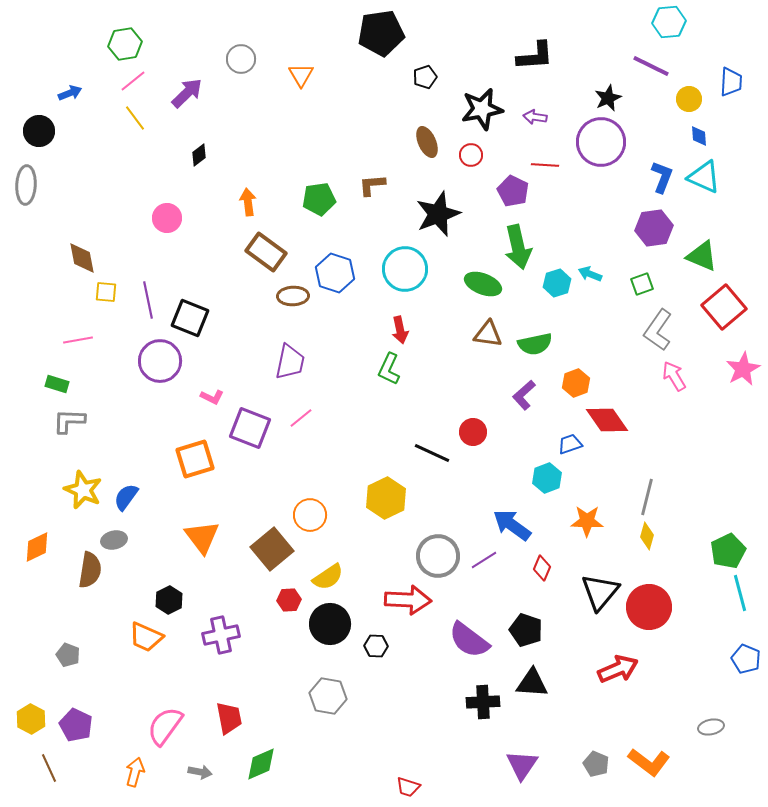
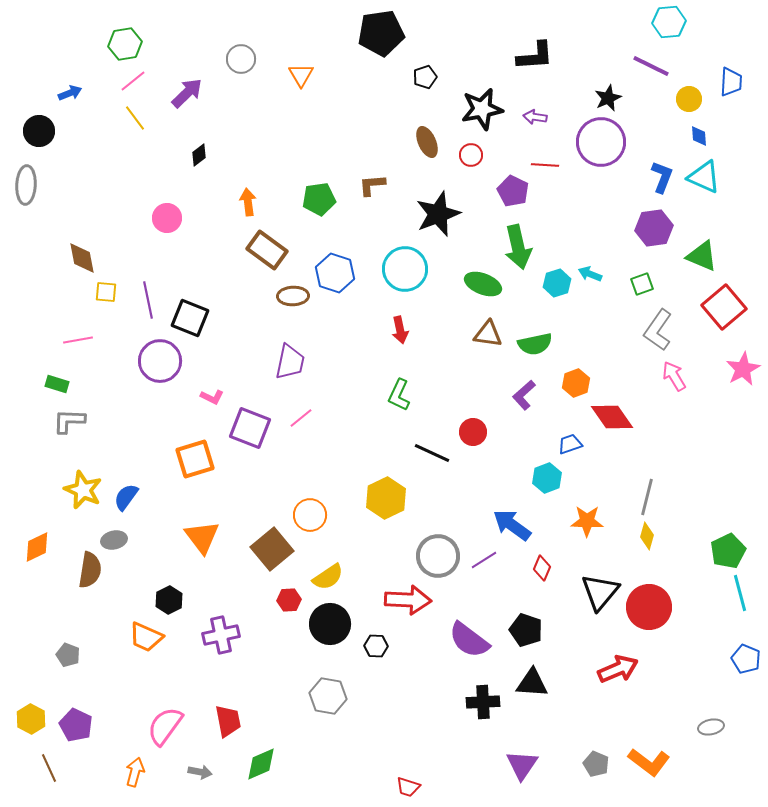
brown rectangle at (266, 252): moved 1 px right, 2 px up
green L-shape at (389, 369): moved 10 px right, 26 px down
red diamond at (607, 420): moved 5 px right, 3 px up
red trapezoid at (229, 718): moved 1 px left, 3 px down
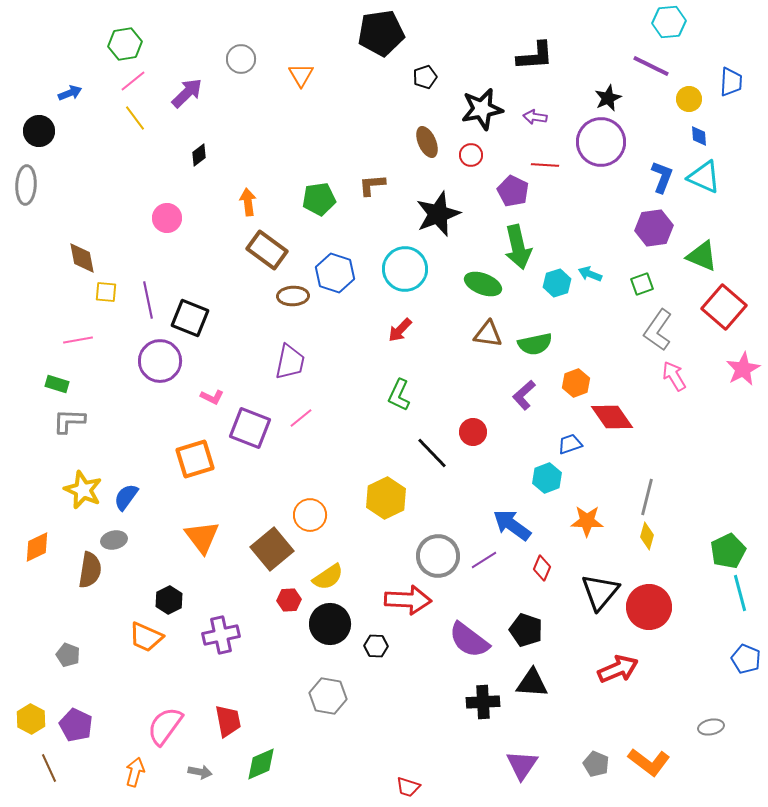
red square at (724, 307): rotated 9 degrees counterclockwise
red arrow at (400, 330): rotated 56 degrees clockwise
black line at (432, 453): rotated 21 degrees clockwise
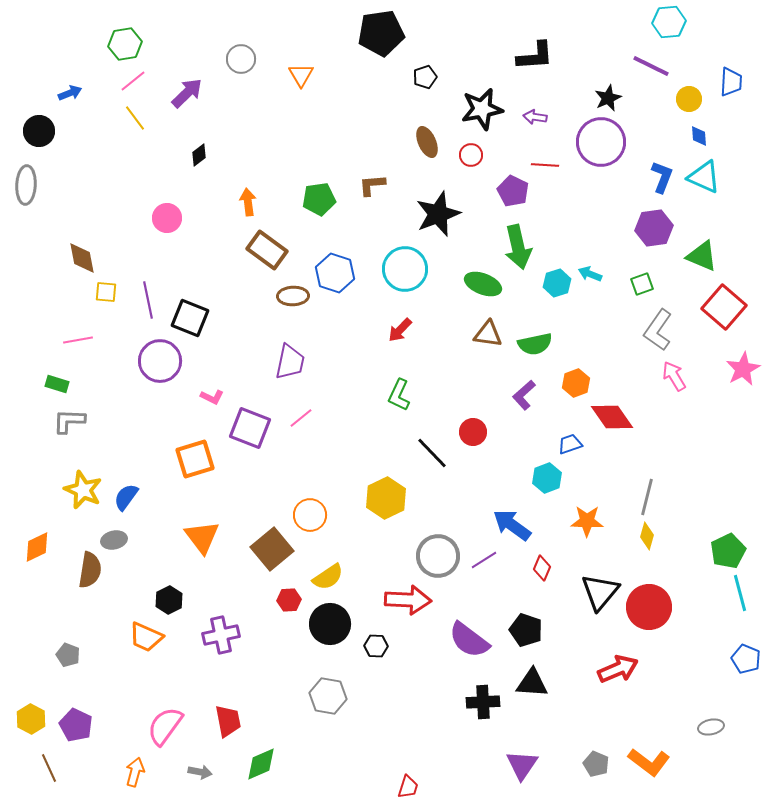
red trapezoid at (408, 787): rotated 90 degrees counterclockwise
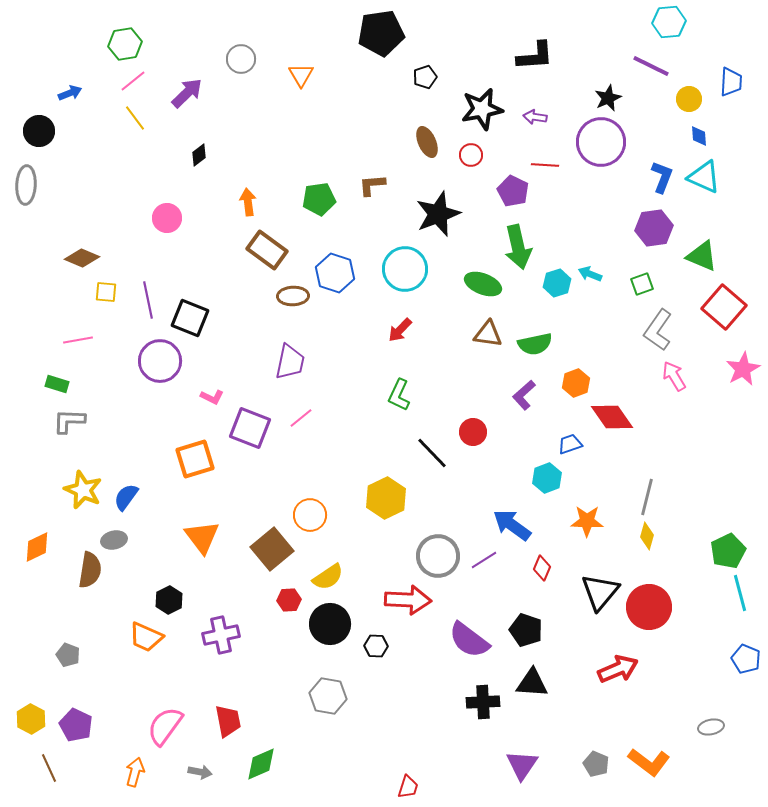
brown diamond at (82, 258): rotated 56 degrees counterclockwise
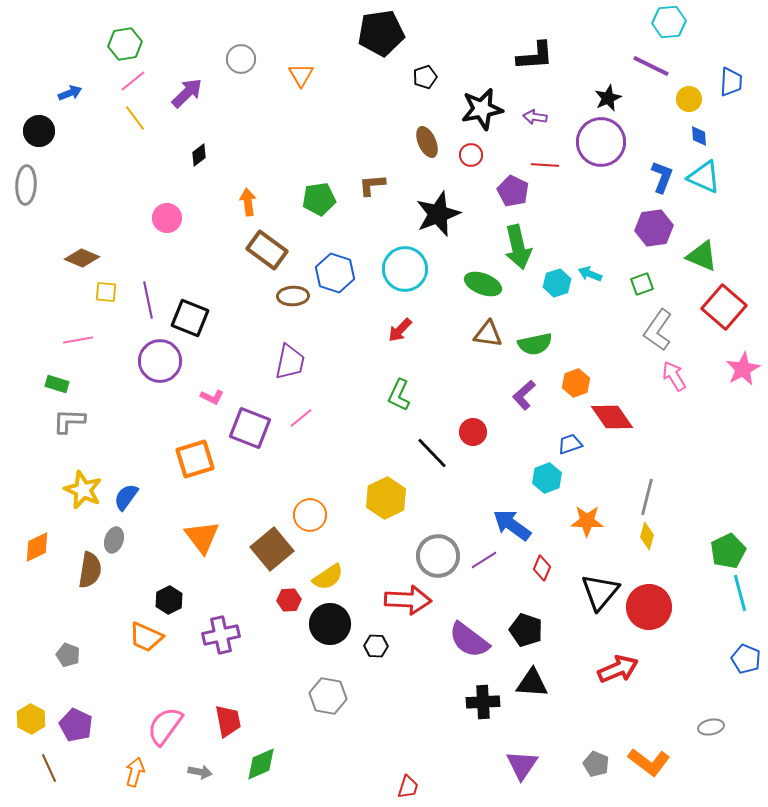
gray ellipse at (114, 540): rotated 60 degrees counterclockwise
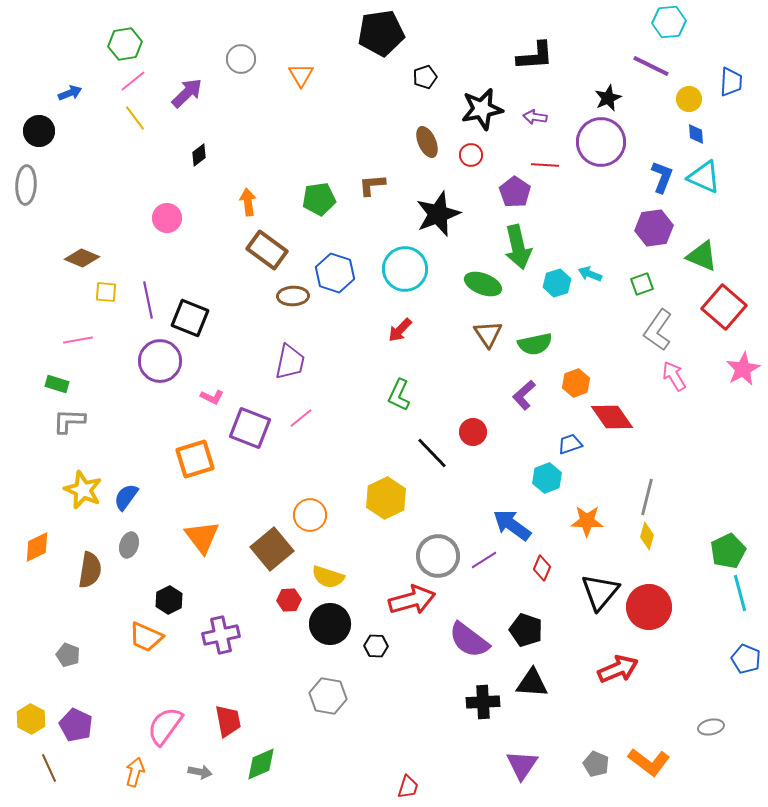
blue diamond at (699, 136): moved 3 px left, 2 px up
purple pentagon at (513, 191): moved 2 px right, 1 px down; rotated 8 degrees clockwise
brown triangle at (488, 334): rotated 48 degrees clockwise
gray ellipse at (114, 540): moved 15 px right, 5 px down
yellow semicircle at (328, 577): rotated 52 degrees clockwise
red arrow at (408, 600): moved 4 px right; rotated 18 degrees counterclockwise
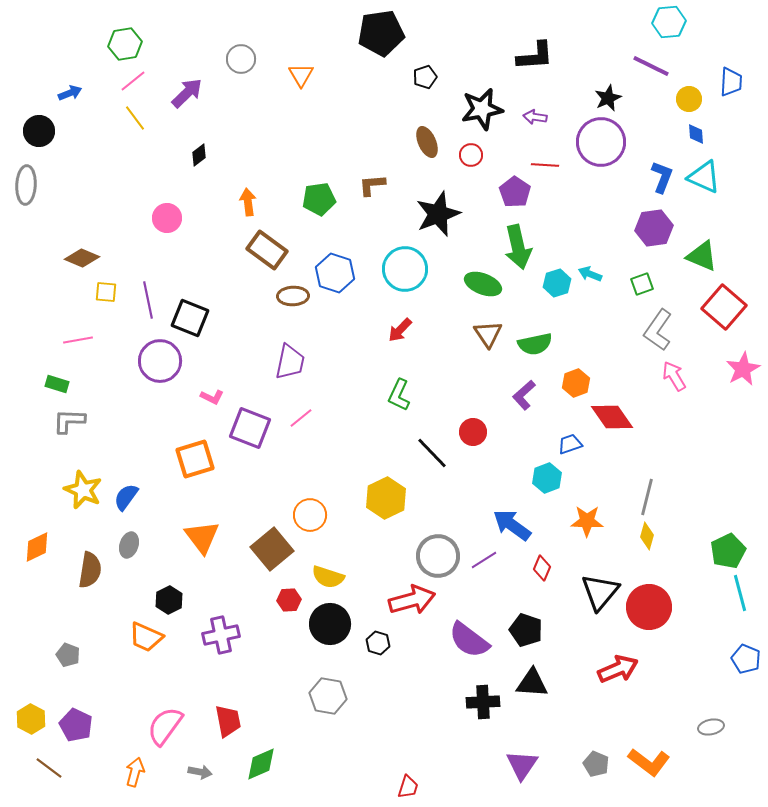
black hexagon at (376, 646): moved 2 px right, 3 px up; rotated 15 degrees clockwise
brown line at (49, 768): rotated 28 degrees counterclockwise
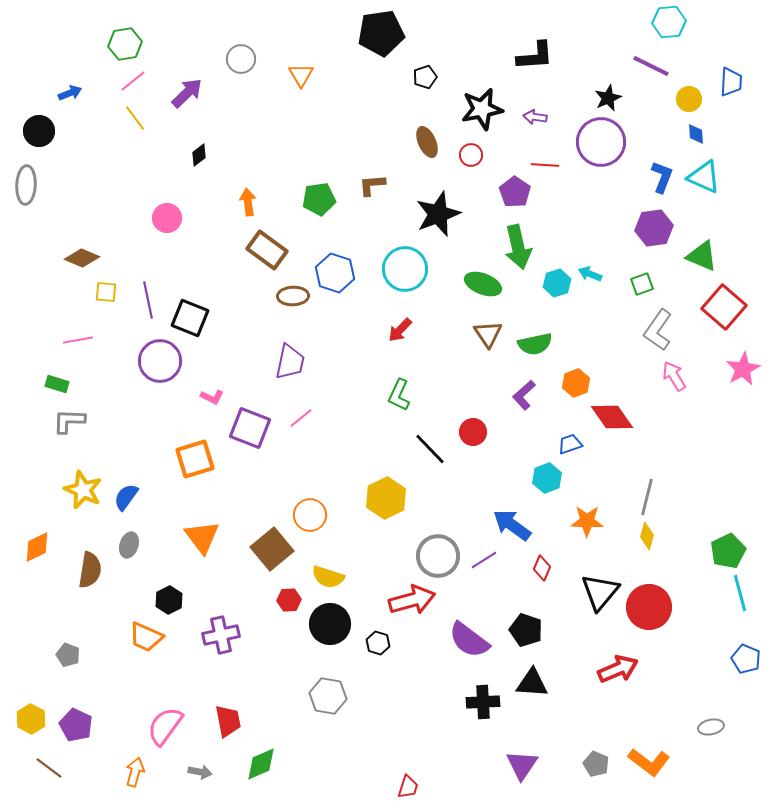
black line at (432, 453): moved 2 px left, 4 px up
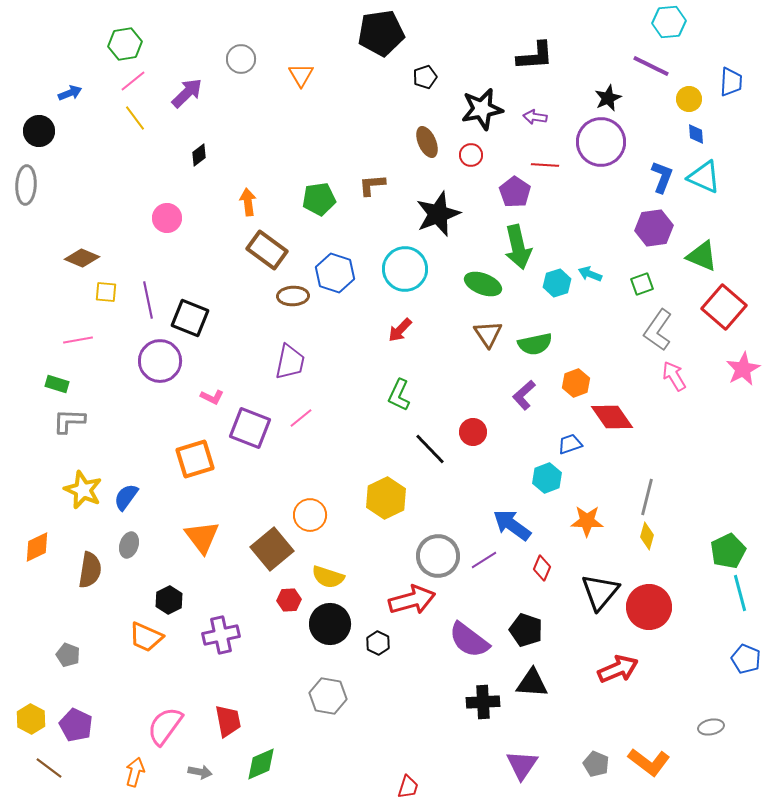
black hexagon at (378, 643): rotated 10 degrees clockwise
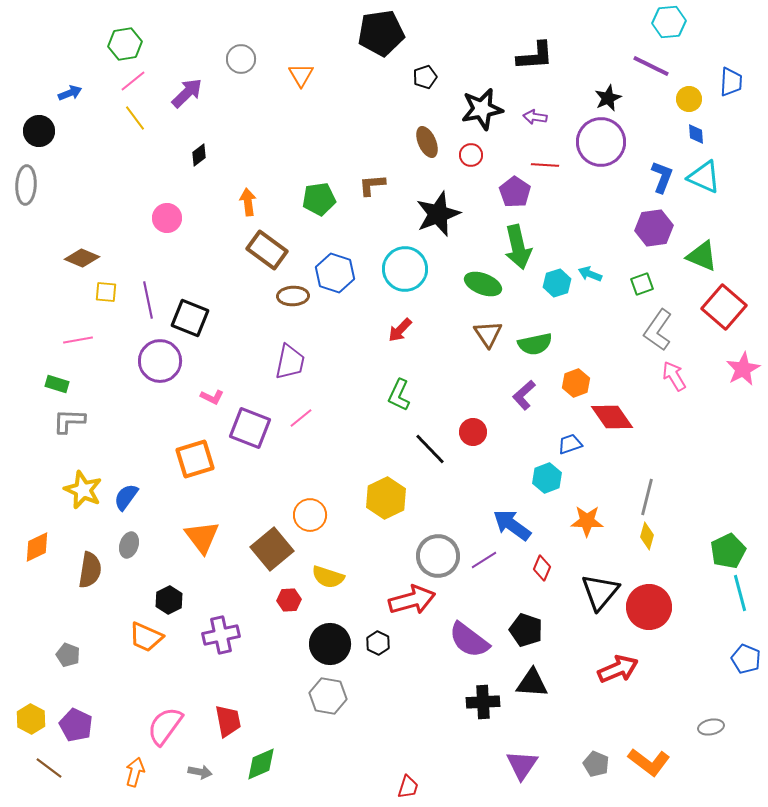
black circle at (330, 624): moved 20 px down
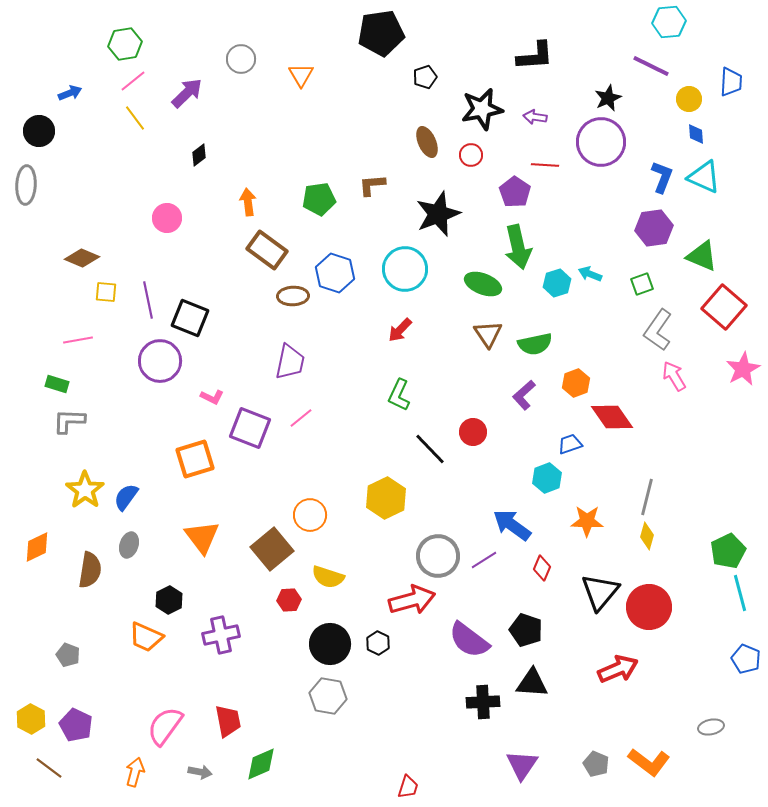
yellow star at (83, 490): moved 2 px right; rotated 12 degrees clockwise
